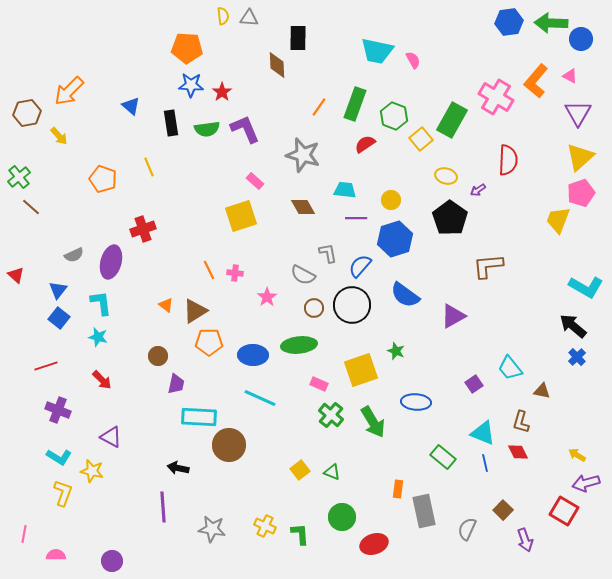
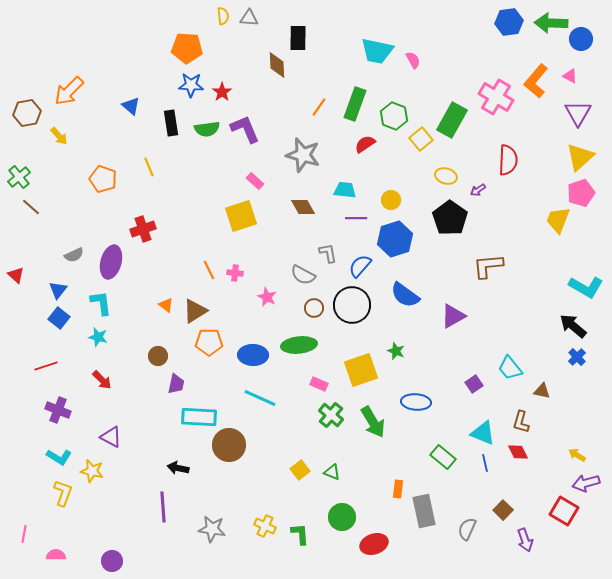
pink star at (267, 297): rotated 12 degrees counterclockwise
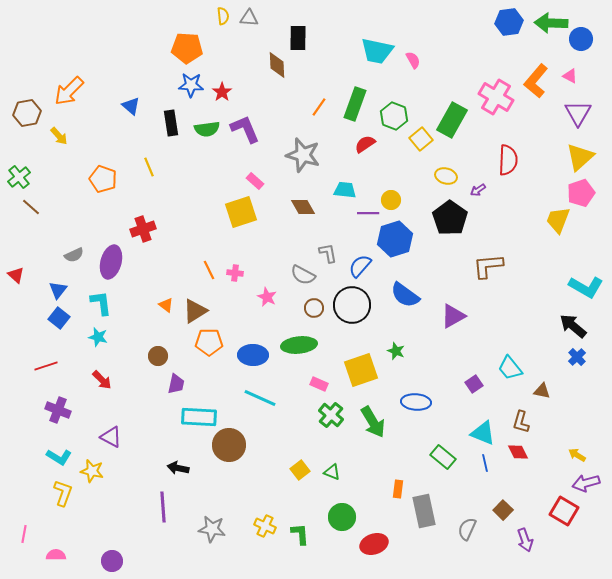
yellow square at (241, 216): moved 4 px up
purple line at (356, 218): moved 12 px right, 5 px up
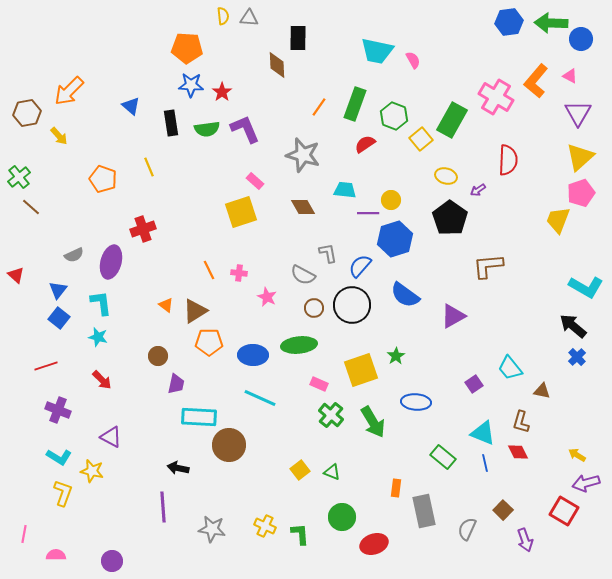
pink cross at (235, 273): moved 4 px right
green star at (396, 351): moved 5 px down; rotated 18 degrees clockwise
orange rectangle at (398, 489): moved 2 px left, 1 px up
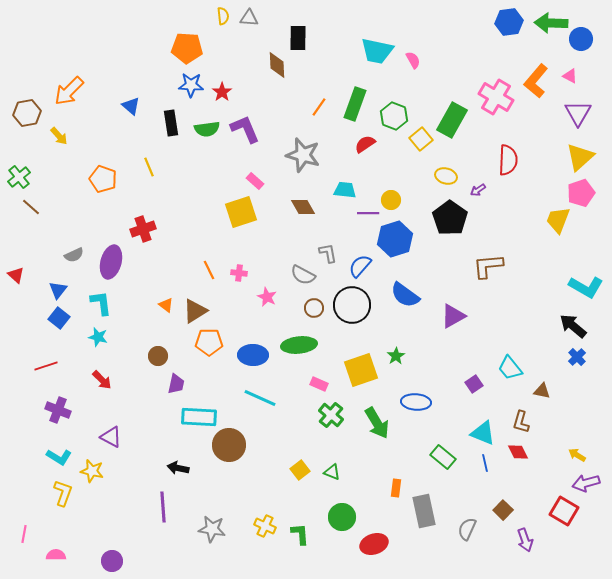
green arrow at (373, 422): moved 4 px right, 1 px down
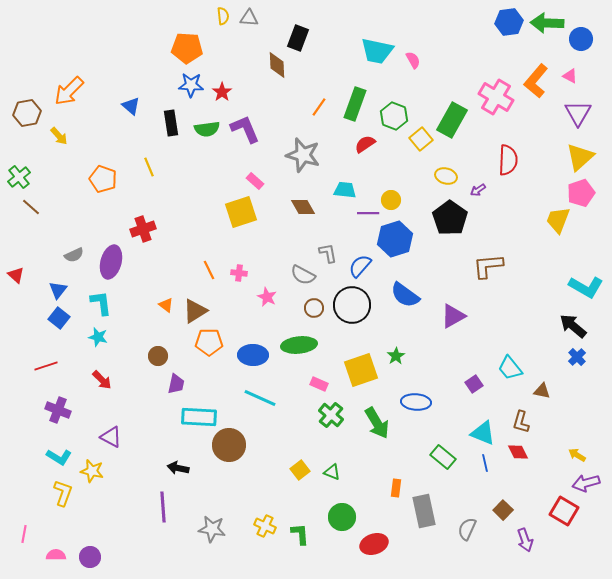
green arrow at (551, 23): moved 4 px left
black rectangle at (298, 38): rotated 20 degrees clockwise
purple circle at (112, 561): moved 22 px left, 4 px up
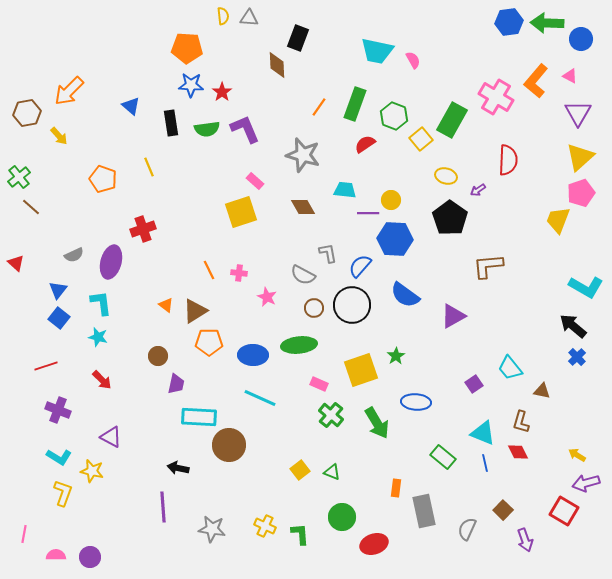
blue hexagon at (395, 239): rotated 20 degrees clockwise
red triangle at (16, 275): moved 12 px up
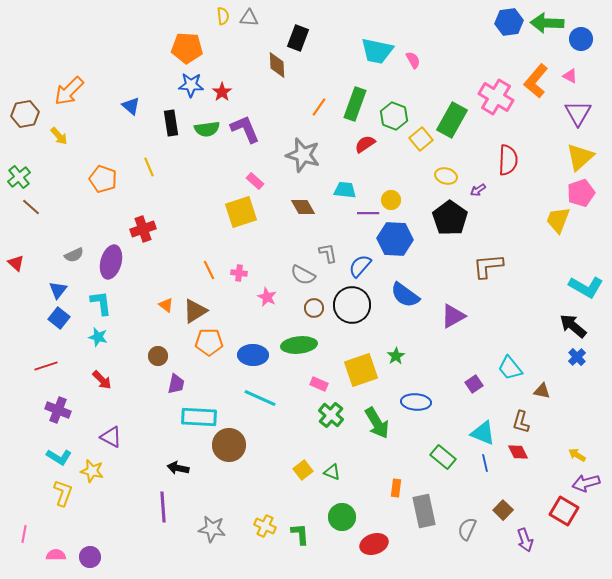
brown hexagon at (27, 113): moved 2 px left, 1 px down
yellow square at (300, 470): moved 3 px right
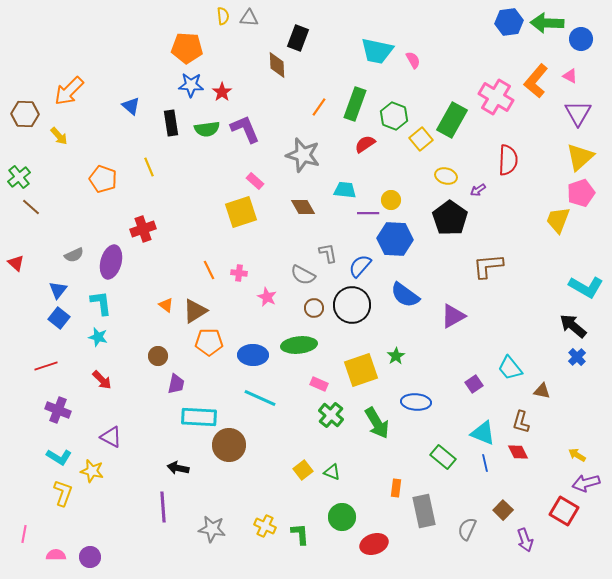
brown hexagon at (25, 114): rotated 12 degrees clockwise
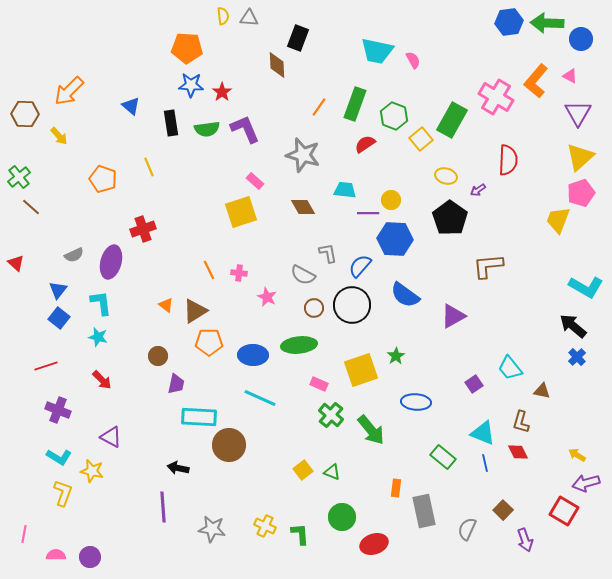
green arrow at (377, 423): moved 6 px left, 7 px down; rotated 8 degrees counterclockwise
